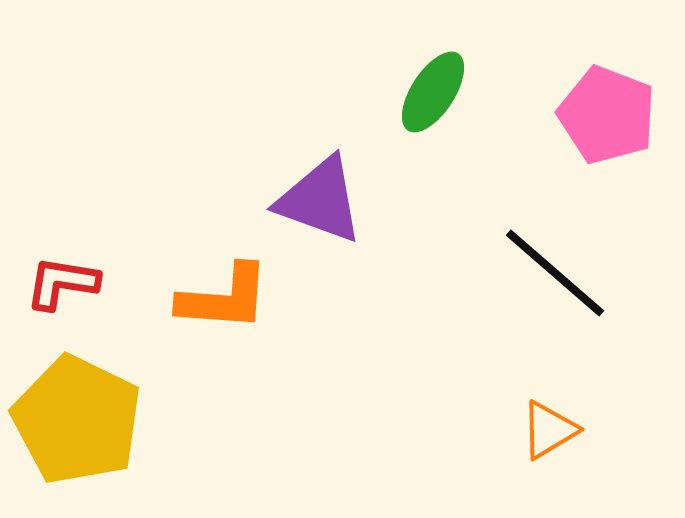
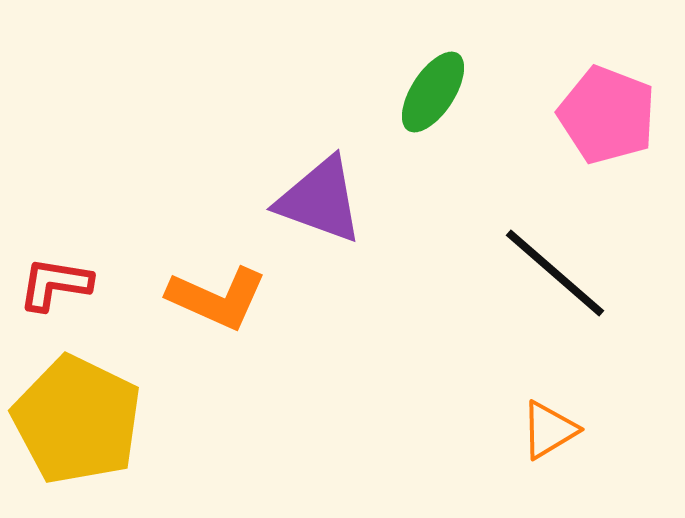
red L-shape: moved 7 px left, 1 px down
orange L-shape: moved 7 px left; rotated 20 degrees clockwise
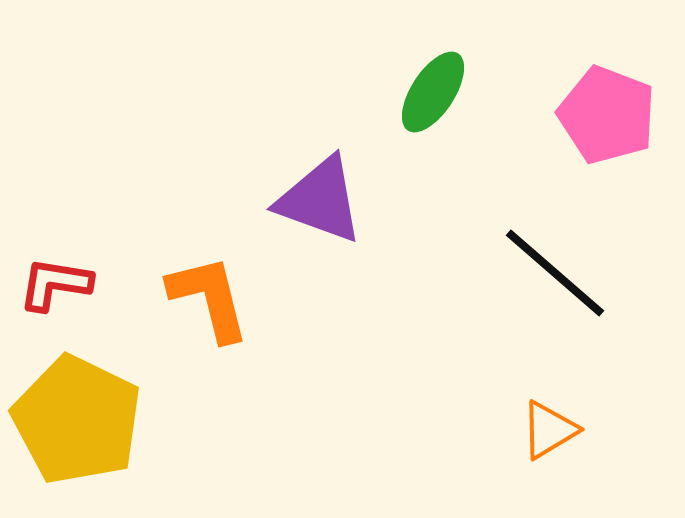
orange L-shape: moved 8 px left; rotated 128 degrees counterclockwise
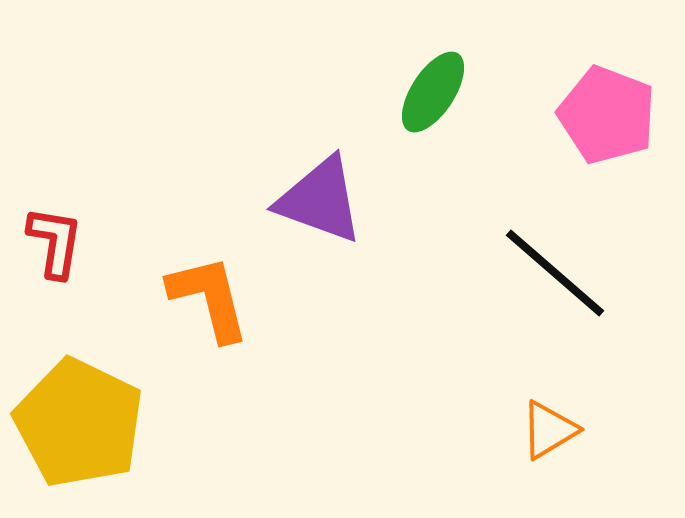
red L-shape: moved 42 px up; rotated 90 degrees clockwise
yellow pentagon: moved 2 px right, 3 px down
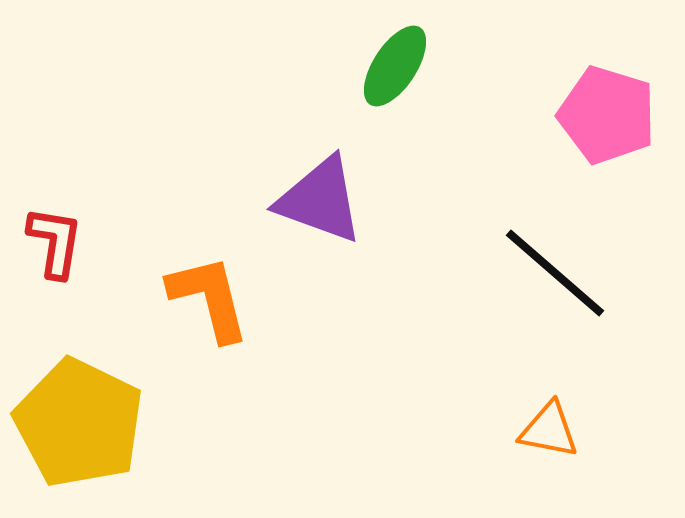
green ellipse: moved 38 px left, 26 px up
pink pentagon: rotated 4 degrees counterclockwise
orange triangle: rotated 42 degrees clockwise
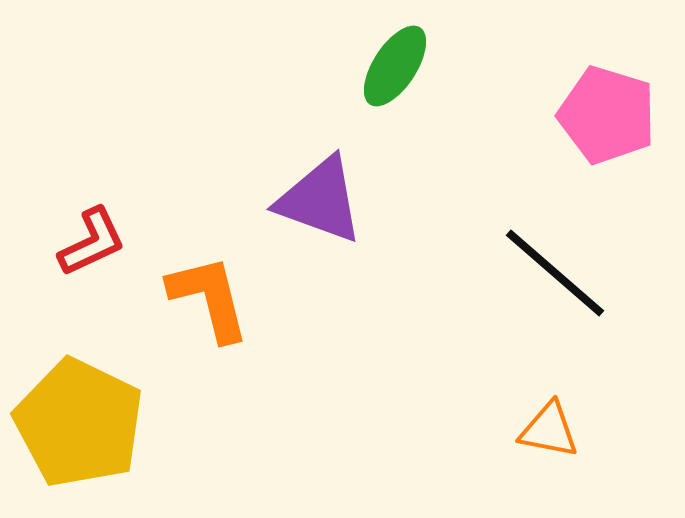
red L-shape: moved 37 px right; rotated 56 degrees clockwise
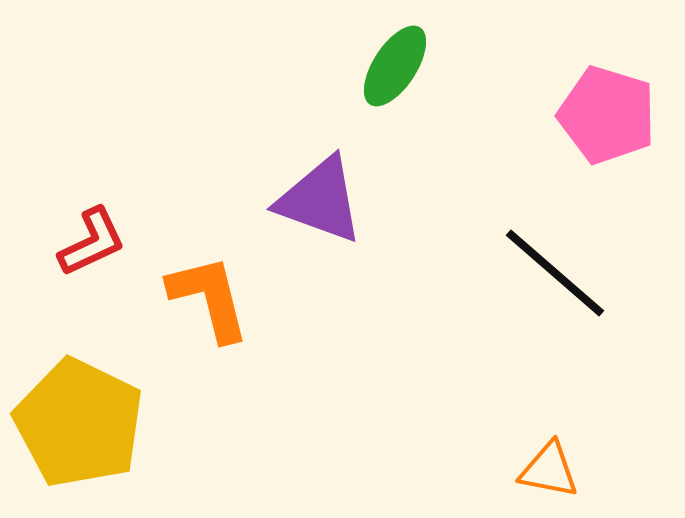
orange triangle: moved 40 px down
